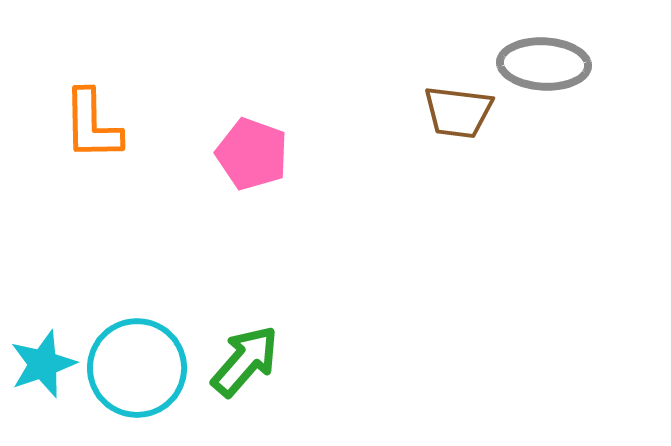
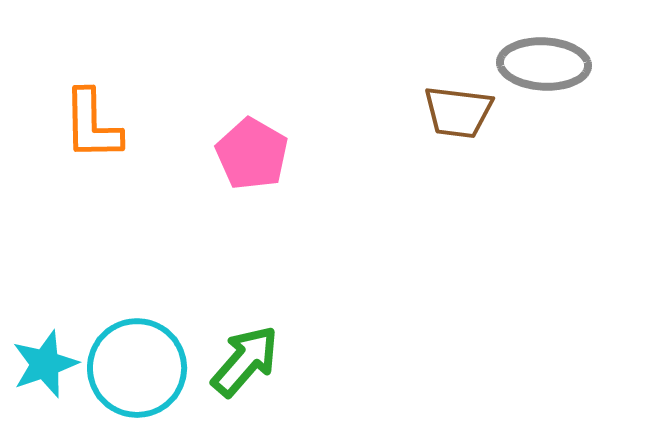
pink pentagon: rotated 10 degrees clockwise
cyan star: moved 2 px right
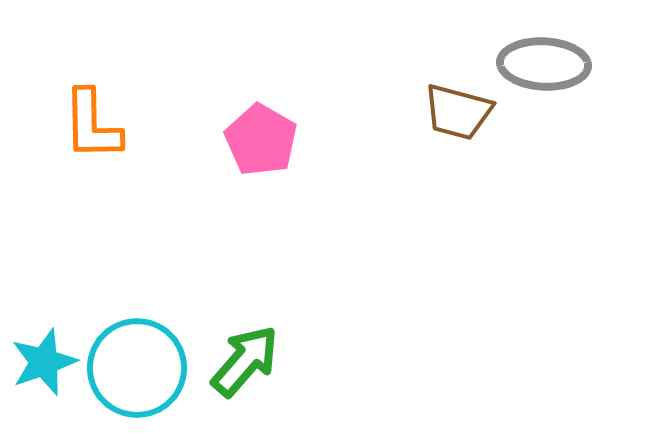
brown trapezoid: rotated 8 degrees clockwise
pink pentagon: moved 9 px right, 14 px up
cyan star: moved 1 px left, 2 px up
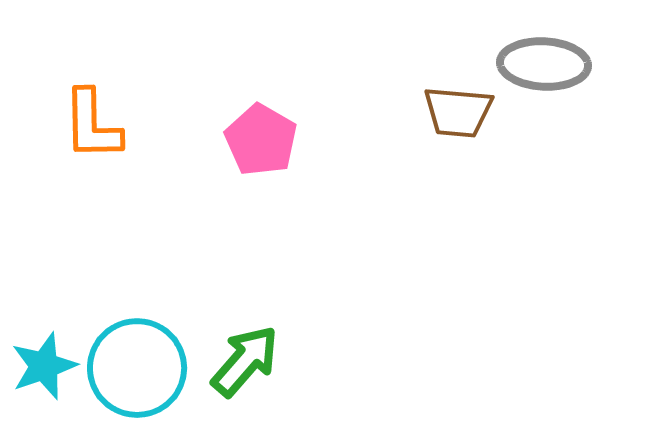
brown trapezoid: rotated 10 degrees counterclockwise
cyan star: moved 4 px down
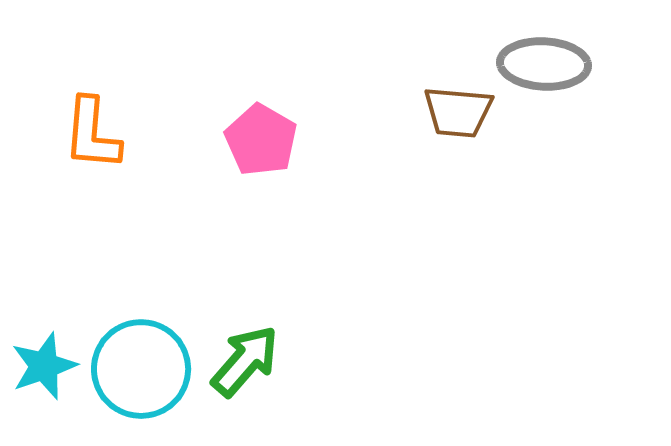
orange L-shape: moved 9 px down; rotated 6 degrees clockwise
cyan circle: moved 4 px right, 1 px down
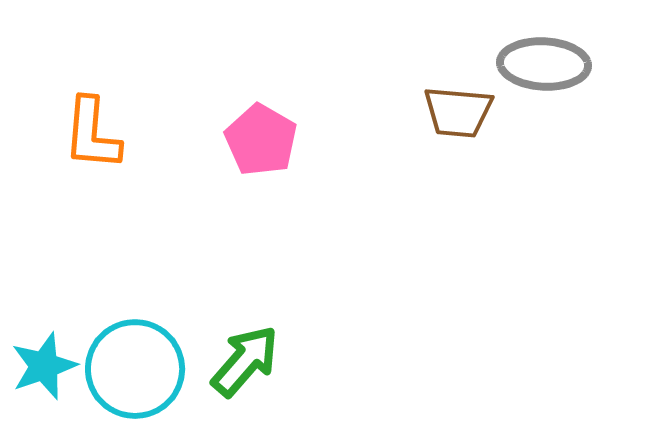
cyan circle: moved 6 px left
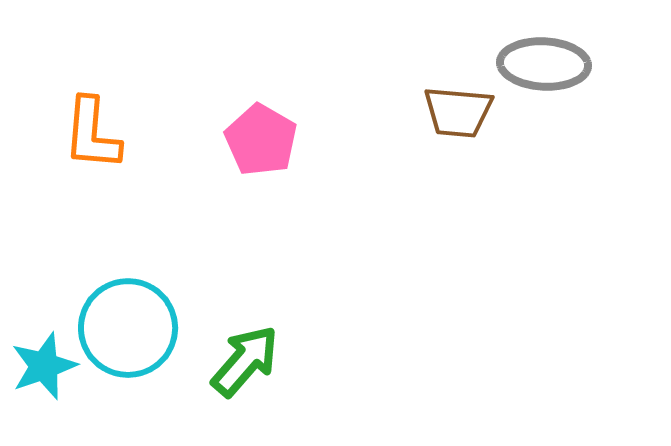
cyan circle: moved 7 px left, 41 px up
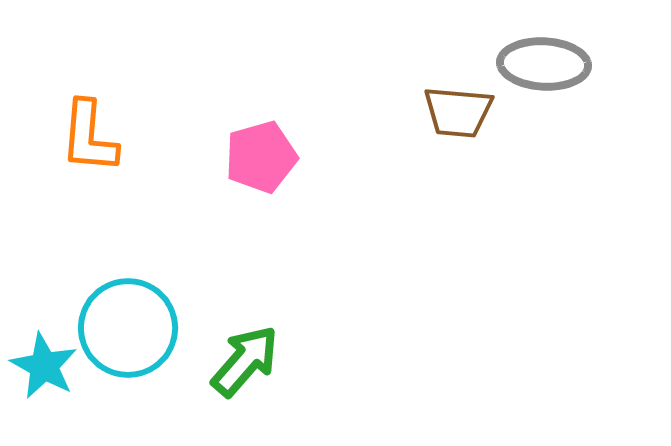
orange L-shape: moved 3 px left, 3 px down
pink pentagon: moved 17 px down; rotated 26 degrees clockwise
cyan star: rotated 24 degrees counterclockwise
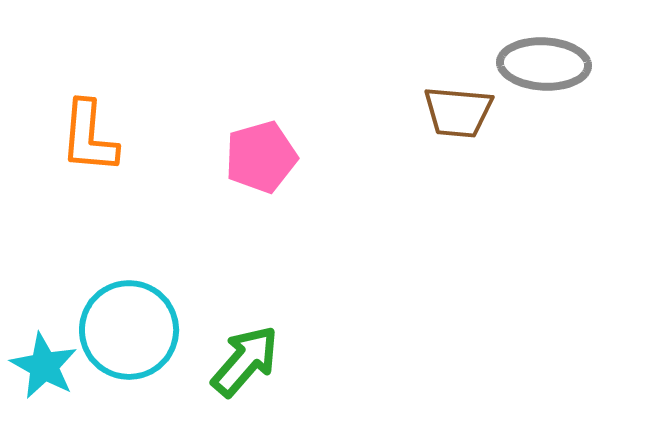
cyan circle: moved 1 px right, 2 px down
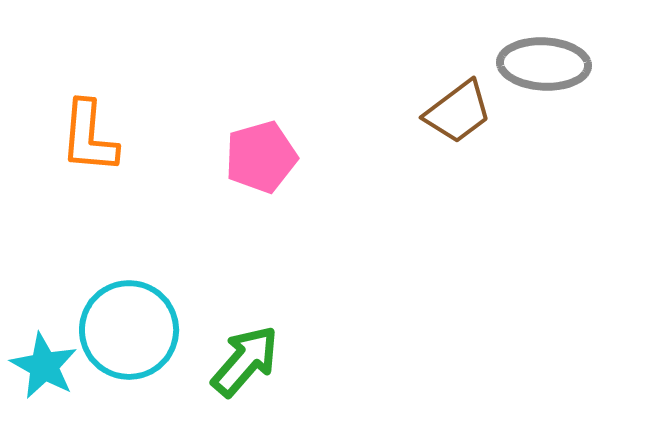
brown trapezoid: rotated 42 degrees counterclockwise
